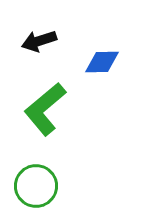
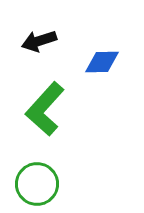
green L-shape: rotated 8 degrees counterclockwise
green circle: moved 1 px right, 2 px up
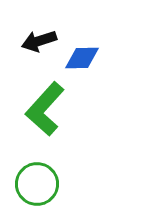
blue diamond: moved 20 px left, 4 px up
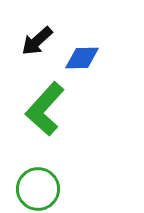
black arrow: moved 2 px left; rotated 24 degrees counterclockwise
green circle: moved 1 px right, 5 px down
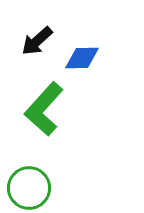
green L-shape: moved 1 px left
green circle: moved 9 px left, 1 px up
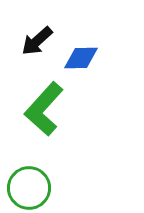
blue diamond: moved 1 px left
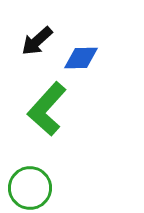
green L-shape: moved 3 px right
green circle: moved 1 px right
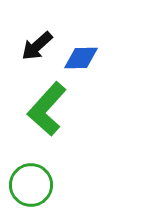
black arrow: moved 5 px down
green circle: moved 1 px right, 3 px up
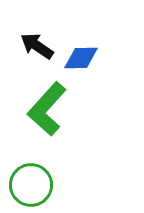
black arrow: rotated 76 degrees clockwise
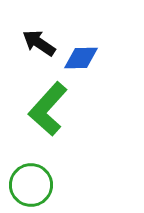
black arrow: moved 2 px right, 3 px up
green L-shape: moved 1 px right
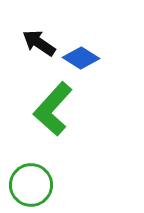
blue diamond: rotated 33 degrees clockwise
green L-shape: moved 5 px right
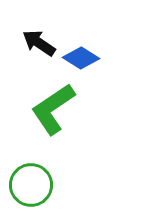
green L-shape: rotated 14 degrees clockwise
